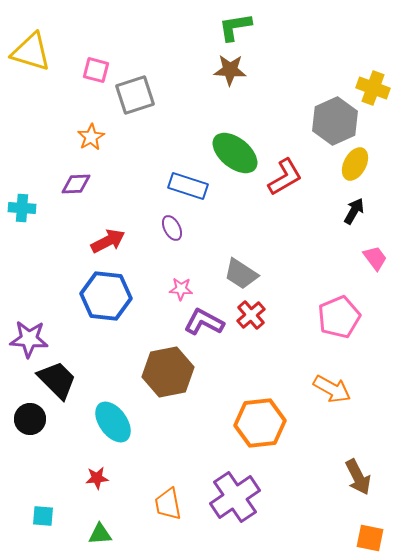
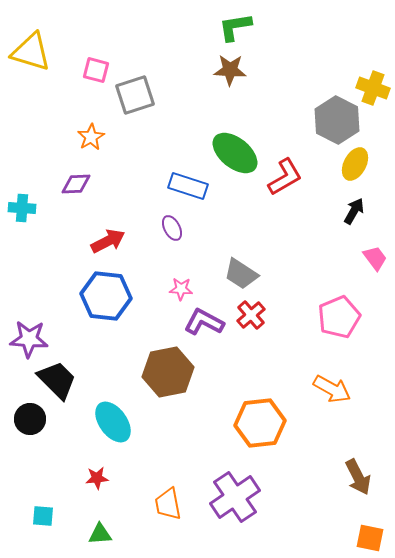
gray hexagon: moved 2 px right, 1 px up; rotated 9 degrees counterclockwise
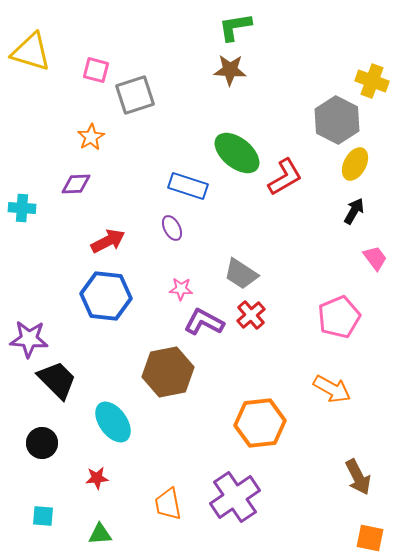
yellow cross: moved 1 px left, 7 px up
green ellipse: moved 2 px right
black circle: moved 12 px right, 24 px down
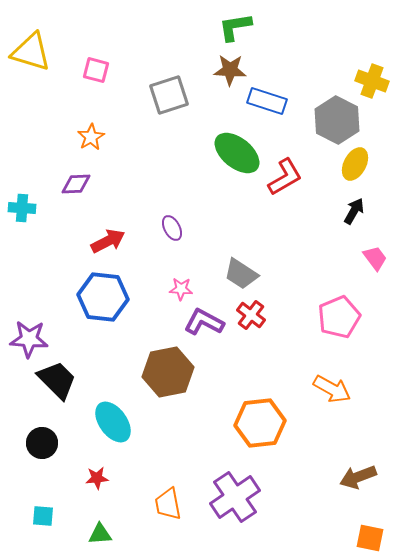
gray square: moved 34 px right
blue rectangle: moved 79 px right, 85 px up
blue hexagon: moved 3 px left, 1 px down
red cross: rotated 12 degrees counterclockwise
brown arrow: rotated 96 degrees clockwise
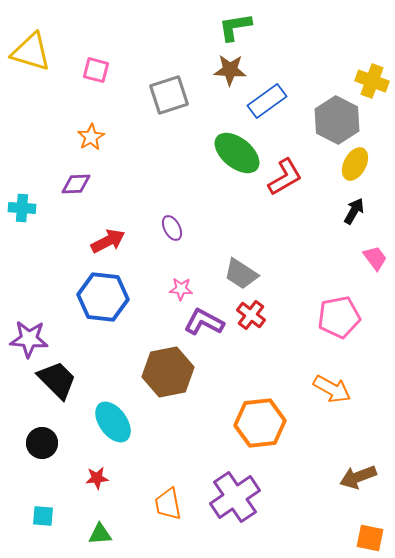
blue rectangle: rotated 54 degrees counterclockwise
pink pentagon: rotated 12 degrees clockwise
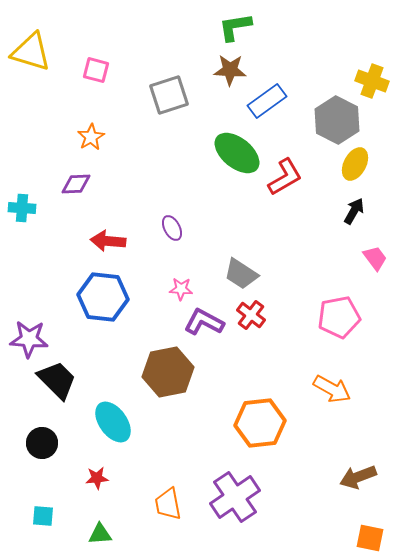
red arrow: rotated 148 degrees counterclockwise
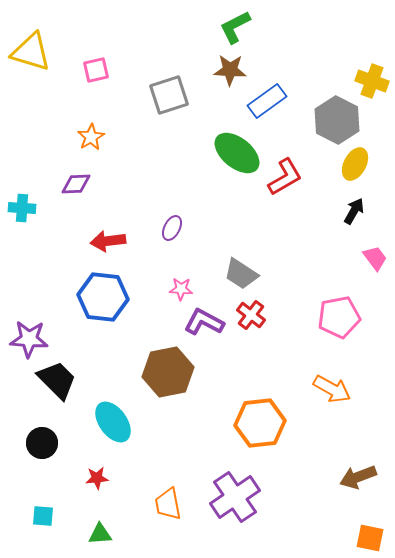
green L-shape: rotated 18 degrees counterclockwise
pink square: rotated 28 degrees counterclockwise
purple ellipse: rotated 55 degrees clockwise
red arrow: rotated 12 degrees counterclockwise
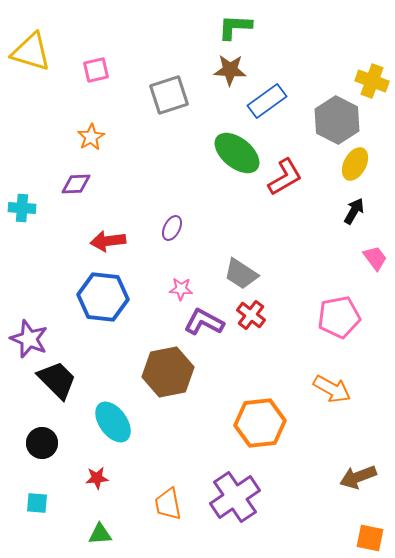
green L-shape: rotated 30 degrees clockwise
purple star: rotated 18 degrees clockwise
cyan square: moved 6 px left, 13 px up
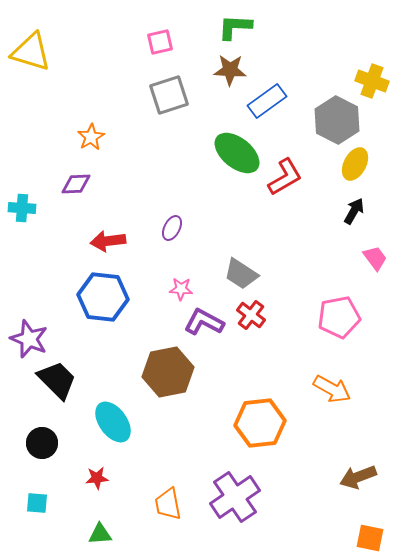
pink square: moved 64 px right, 28 px up
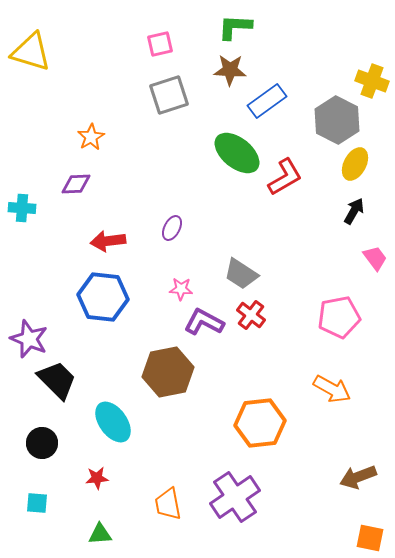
pink square: moved 2 px down
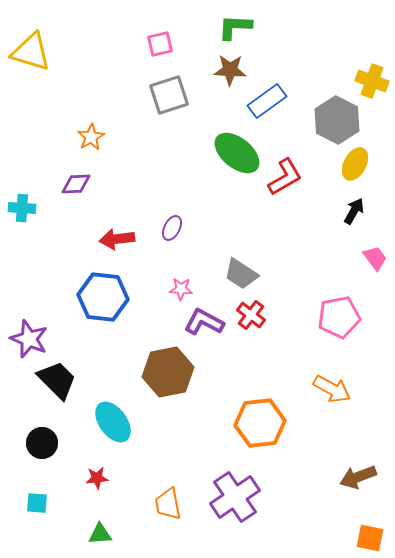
red arrow: moved 9 px right, 2 px up
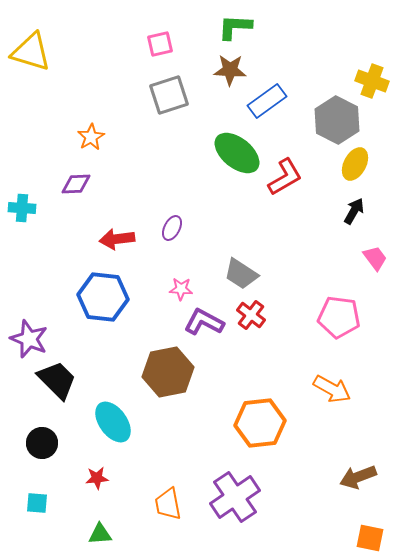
pink pentagon: rotated 18 degrees clockwise
